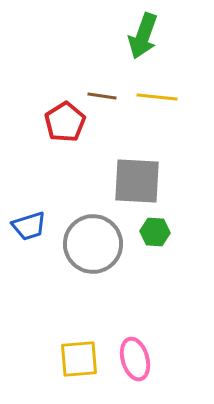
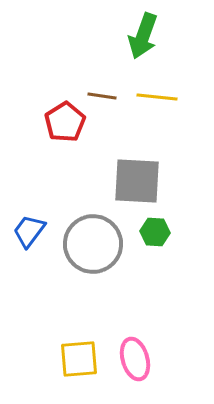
blue trapezoid: moved 5 px down; rotated 144 degrees clockwise
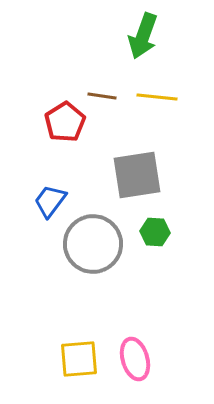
gray square: moved 6 px up; rotated 12 degrees counterclockwise
blue trapezoid: moved 21 px right, 30 px up
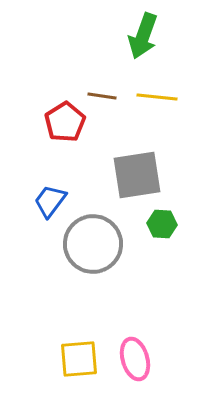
green hexagon: moved 7 px right, 8 px up
